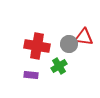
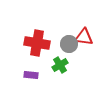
red cross: moved 3 px up
green cross: moved 1 px right, 1 px up
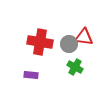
red cross: moved 3 px right, 1 px up
green cross: moved 15 px right, 2 px down; rotated 28 degrees counterclockwise
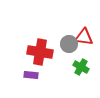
red cross: moved 10 px down
green cross: moved 6 px right
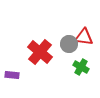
red cross: rotated 30 degrees clockwise
purple rectangle: moved 19 px left
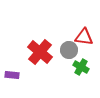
gray circle: moved 6 px down
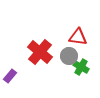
red triangle: moved 6 px left
gray circle: moved 6 px down
purple rectangle: moved 2 px left, 1 px down; rotated 56 degrees counterclockwise
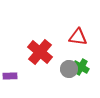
gray circle: moved 13 px down
purple rectangle: rotated 48 degrees clockwise
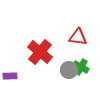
gray circle: moved 1 px down
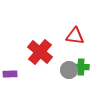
red triangle: moved 3 px left, 1 px up
green cross: rotated 28 degrees counterclockwise
purple rectangle: moved 2 px up
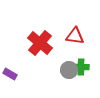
red cross: moved 9 px up
purple rectangle: rotated 32 degrees clockwise
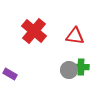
red cross: moved 6 px left, 12 px up
